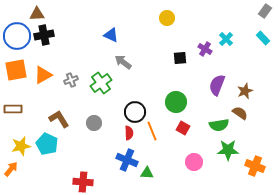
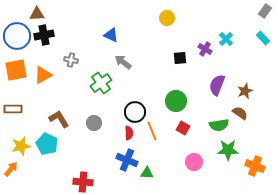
gray cross: moved 20 px up; rotated 32 degrees clockwise
green circle: moved 1 px up
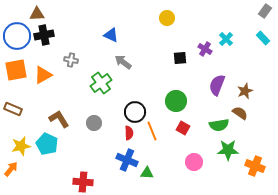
brown rectangle: rotated 24 degrees clockwise
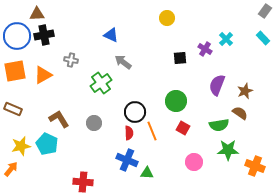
orange square: moved 1 px left, 1 px down
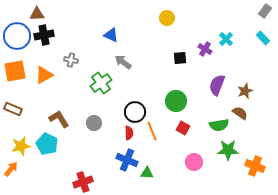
orange triangle: moved 1 px right
red cross: rotated 24 degrees counterclockwise
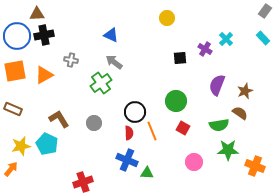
gray arrow: moved 9 px left
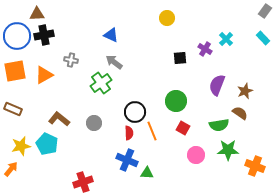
brown L-shape: rotated 20 degrees counterclockwise
pink circle: moved 2 px right, 7 px up
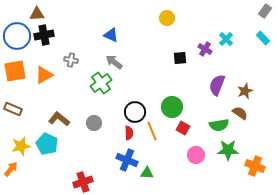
green circle: moved 4 px left, 6 px down
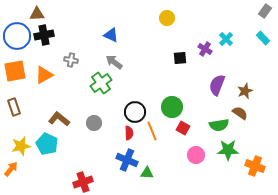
brown rectangle: moved 1 px right, 2 px up; rotated 48 degrees clockwise
